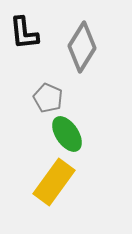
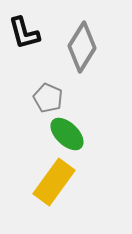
black L-shape: rotated 9 degrees counterclockwise
green ellipse: rotated 12 degrees counterclockwise
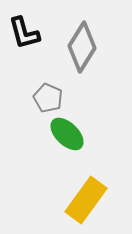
yellow rectangle: moved 32 px right, 18 px down
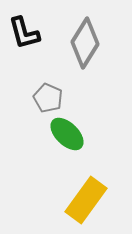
gray diamond: moved 3 px right, 4 px up
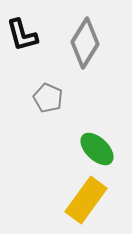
black L-shape: moved 2 px left, 2 px down
green ellipse: moved 30 px right, 15 px down
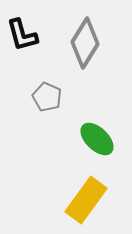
gray pentagon: moved 1 px left, 1 px up
green ellipse: moved 10 px up
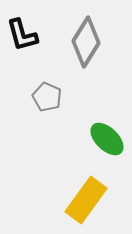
gray diamond: moved 1 px right, 1 px up
green ellipse: moved 10 px right
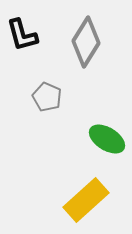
green ellipse: rotated 12 degrees counterclockwise
yellow rectangle: rotated 12 degrees clockwise
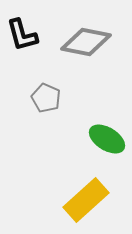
gray diamond: rotated 69 degrees clockwise
gray pentagon: moved 1 px left, 1 px down
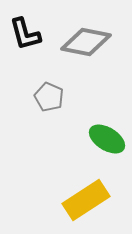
black L-shape: moved 3 px right, 1 px up
gray pentagon: moved 3 px right, 1 px up
yellow rectangle: rotated 9 degrees clockwise
